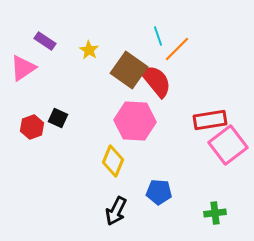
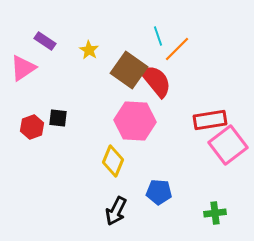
black square: rotated 18 degrees counterclockwise
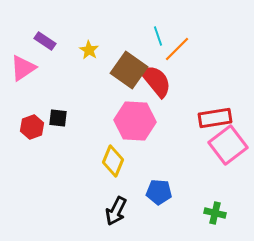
red rectangle: moved 5 px right, 2 px up
green cross: rotated 20 degrees clockwise
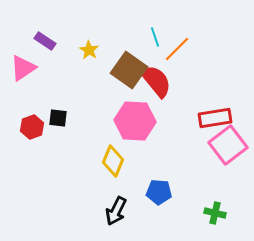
cyan line: moved 3 px left, 1 px down
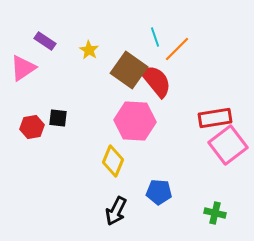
red hexagon: rotated 10 degrees clockwise
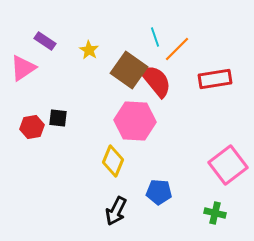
red rectangle: moved 39 px up
pink square: moved 20 px down
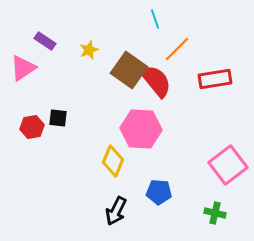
cyan line: moved 18 px up
yellow star: rotated 18 degrees clockwise
pink hexagon: moved 6 px right, 8 px down
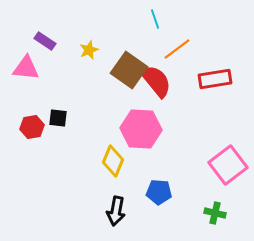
orange line: rotated 8 degrees clockwise
pink triangle: moved 3 px right; rotated 40 degrees clockwise
black arrow: rotated 16 degrees counterclockwise
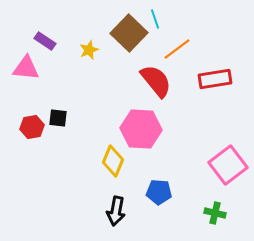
brown square: moved 37 px up; rotated 9 degrees clockwise
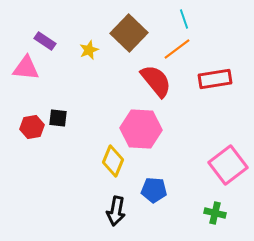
cyan line: moved 29 px right
blue pentagon: moved 5 px left, 2 px up
